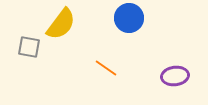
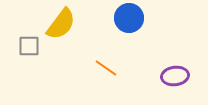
gray square: moved 1 px up; rotated 10 degrees counterclockwise
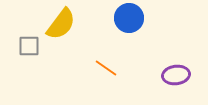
purple ellipse: moved 1 px right, 1 px up
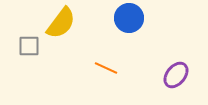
yellow semicircle: moved 1 px up
orange line: rotated 10 degrees counterclockwise
purple ellipse: rotated 44 degrees counterclockwise
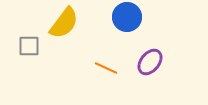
blue circle: moved 2 px left, 1 px up
yellow semicircle: moved 3 px right
purple ellipse: moved 26 px left, 13 px up
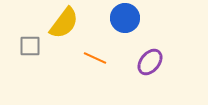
blue circle: moved 2 px left, 1 px down
gray square: moved 1 px right
orange line: moved 11 px left, 10 px up
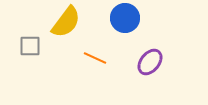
yellow semicircle: moved 2 px right, 1 px up
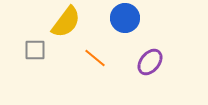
gray square: moved 5 px right, 4 px down
orange line: rotated 15 degrees clockwise
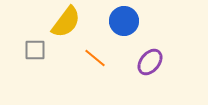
blue circle: moved 1 px left, 3 px down
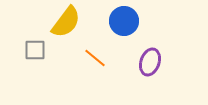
purple ellipse: rotated 20 degrees counterclockwise
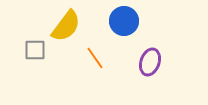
yellow semicircle: moved 4 px down
orange line: rotated 15 degrees clockwise
